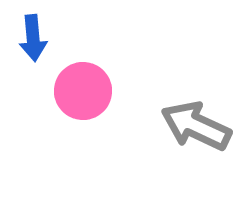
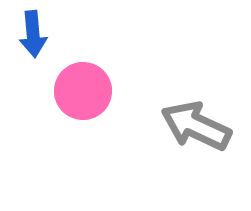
blue arrow: moved 4 px up
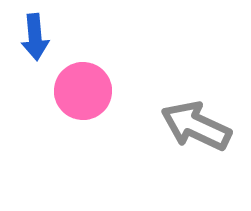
blue arrow: moved 2 px right, 3 px down
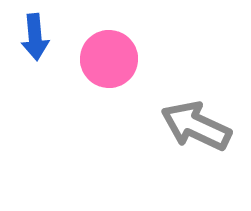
pink circle: moved 26 px right, 32 px up
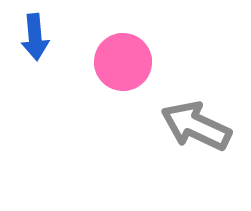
pink circle: moved 14 px right, 3 px down
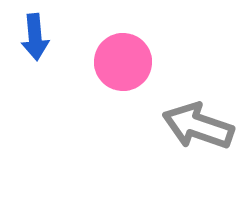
gray arrow: moved 2 px right; rotated 6 degrees counterclockwise
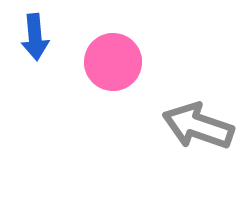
pink circle: moved 10 px left
